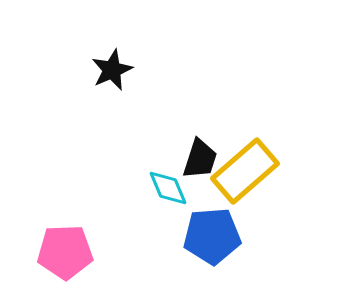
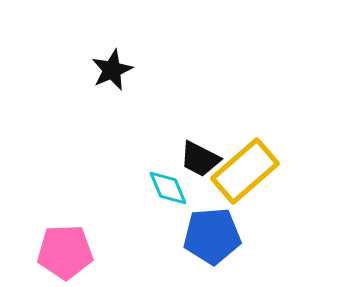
black trapezoid: rotated 99 degrees clockwise
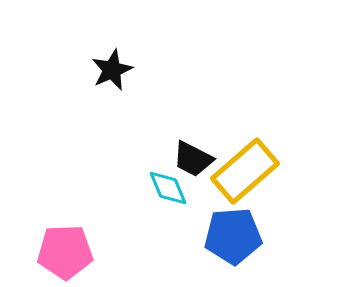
black trapezoid: moved 7 px left
blue pentagon: moved 21 px right
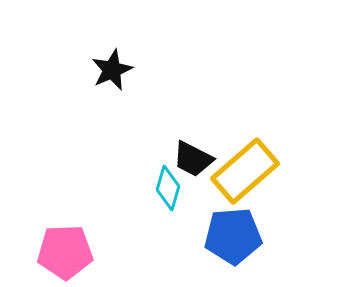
cyan diamond: rotated 39 degrees clockwise
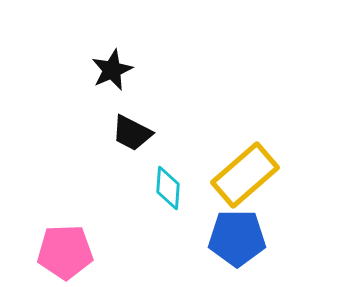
black trapezoid: moved 61 px left, 26 px up
yellow rectangle: moved 4 px down
cyan diamond: rotated 12 degrees counterclockwise
blue pentagon: moved 4 px right, 2 px down; rotated 4 degrees clockwise
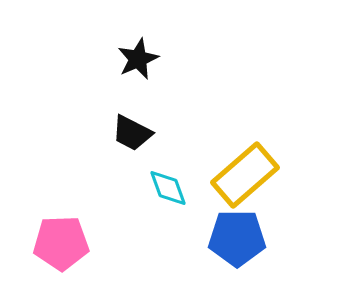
black star: moved 26 px right, 11 px up
cyan diamond: rotated 24 degrees counterclockwise
pink pentagon: moved 4 px left, 9 px up
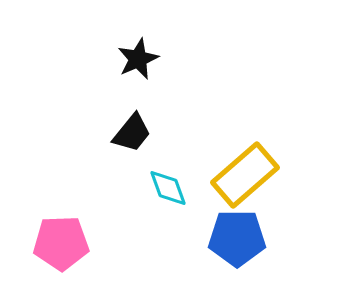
black trapezoid: rotated 78 degrees counterclockwise
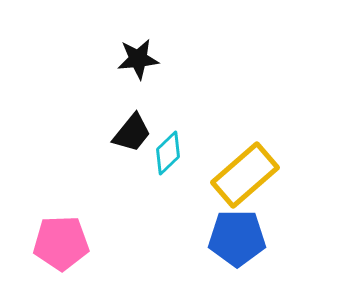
black star: rotated 18 degrees clockwise
cyan diamond: moved 35 px up; rotated 66 degrees clockwise
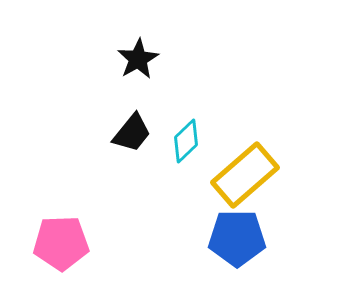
black star: rotated 24 degrees counterclockwise
cyan diamond: moved 18 px right, 12 px up
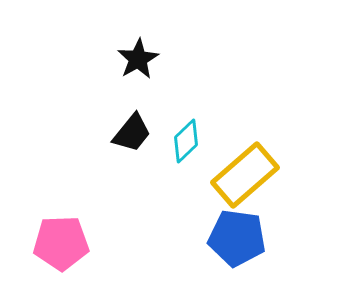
blue pentagon: rotated 8 degrees clockwise
